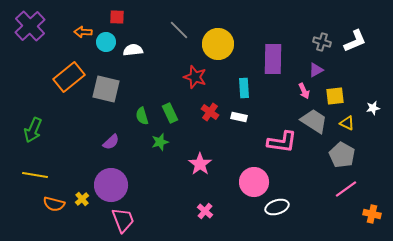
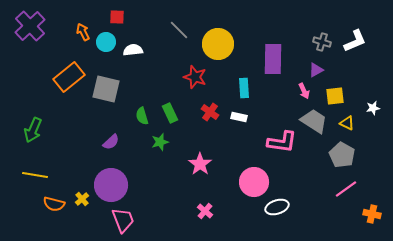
orange arrow: rotated 60 degrees clockwise
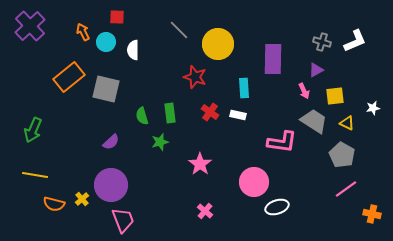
white semicircle: rotated 84 degrees counterclockwise
green rectangle: rotated 18 degrees clockwise
white rectangle: moved 1 px left, 2 px up
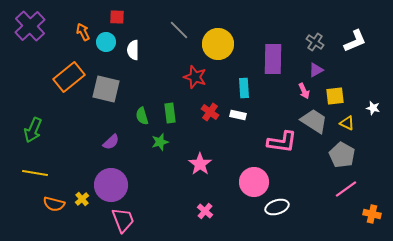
gray cross: moved 7 px left; rotated 18 degrees clockwise
white star: rotated 24 degrees clockwise
yellow line: moved 2 px up
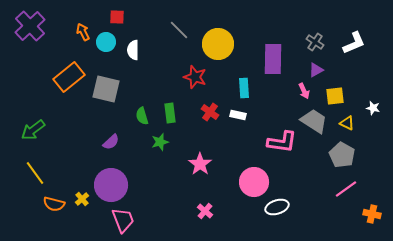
white L-shape: moved 1 px left, 2 px down
green arrow: rotated 30 degrees clockwise
yellow line: rotated 45 degrees clockwise
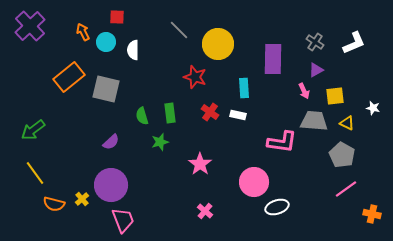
gray trapezoid: rotated 28 degrees counterclockwise
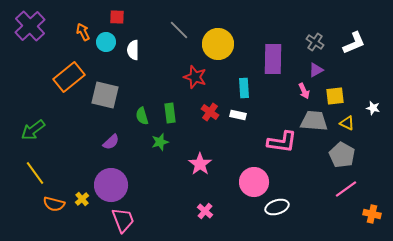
gray square: moved 1 px left, 6 px down
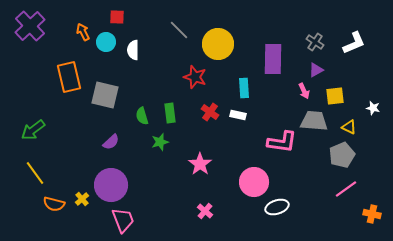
orange rectangle: rotated 64 degrees counterclockwise
yellow triangle: moved 2 px right, 4 px down
gray pentagon: rotated 20 degrees clockwise
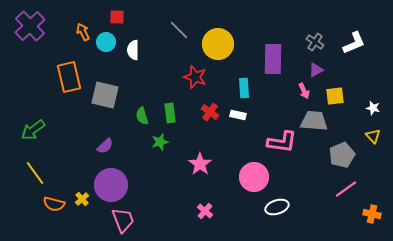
yellow triangle: moved 24 px right, 9 px down; rotated 21 degrees clockwise
purple semicircle: moved 6 px left, 4 px down
pink circle: moved 5 px up
